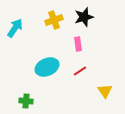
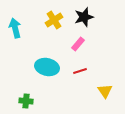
yellow cross: rotated 12 degrees counterclockwise
cyan arrow: rotated 48 degrees counterclockwise
pink rectangle: rotated 48 degrees clockwise
cyan ellipse: rotated 35 degrees clockwise
red line: rotated 16 degrees clockwise
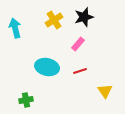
green cross: moved 1 px up; rotated 16 degrees counterclockwise
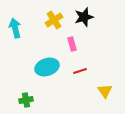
pink rectangle: moved 6 px left; rotated 56 degrees counterclockwise
cyan ellipse: rotated 30 degrees counterclockwise
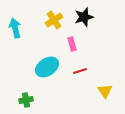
cyan ellipse: rotated 15 degrees counterclockwise
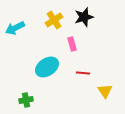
cyan arrow: rotated 102 degrees counterclockwise
red line: moved 3 px right, 2 px down; rotated 24 degrees clockwise
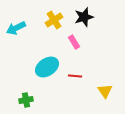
cyan arrow: moved 1 px right
pink rectangle: moved 2 px right, 2 px up; rotated 16 degrees counterclockwise
red line: moved 8 px left, 3 px down
